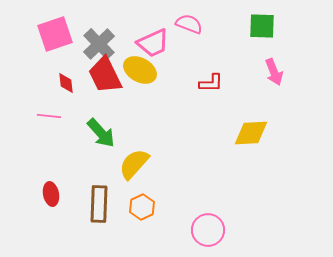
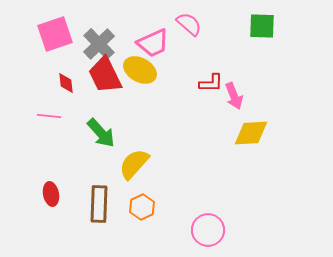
pink semicircle: rotated 20 degrees clockwise
pink arrow: moved 40 px left, 24 px down
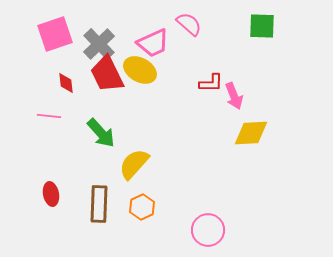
red trapezoid: moved 2 px right, 1 px up
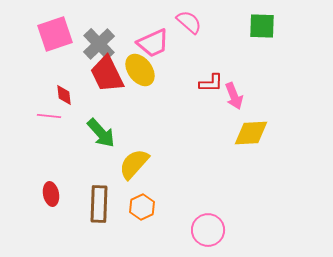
pink semicircle: moved 2 px up
yellow ellipse: rotated 24 degrees clockwise
red diamond: moved 2 px left, 12 px down
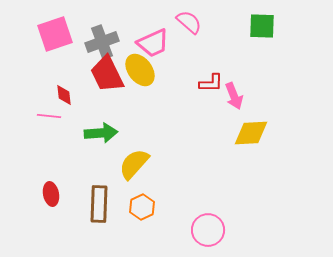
gray cross: moved 3 px right, 2 px up; rotated 24 degrees clockwise
green arrow: rotated 52 degrees counterclockwise
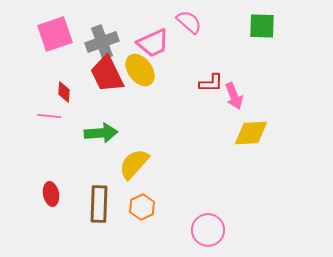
red diamond: moved 3 px up; rotated 10 degrees clockwise
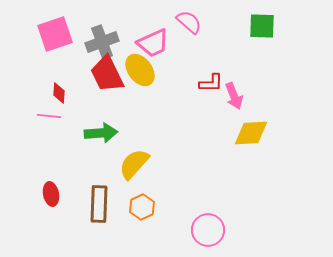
red diamond: moved 5 px left, 1 px down
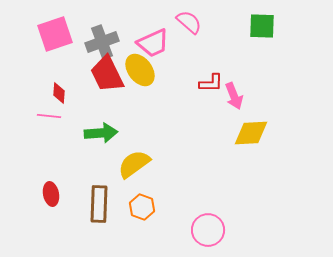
yellow semicircle: rotated 12 degrees clockwise
orange hexagon: rotated 15 degrees counterclockwise
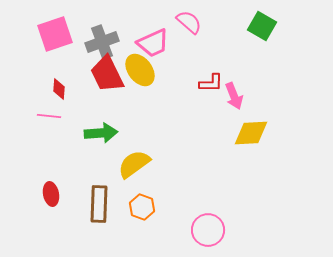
green square: rotated 28 degrees clockwise
red diamond: moved 4 px up
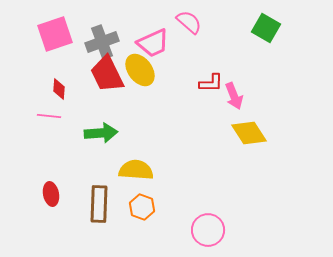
green square: moved 4 px right, 2 px down
yellow diamond: moved 2 px left; rotated 60 degrees clockwise
yellow semicircle: moved 2 px right, 6 px down; rotated 40 degrees clockwise
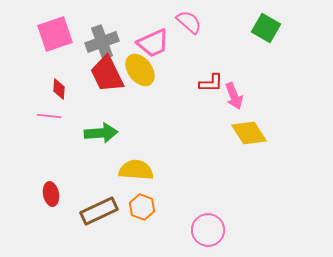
brown rectangle: moved 7 px down; rotated 63 degrees clockwise
